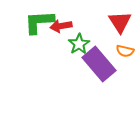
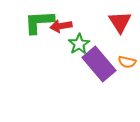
orange semicircle: moved 2 px right, 11 px down
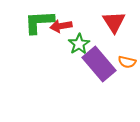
red triangle: moved 6 px left
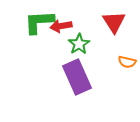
purple rectangle: moved 22 px left, 13 px down; rotated 16 degrees clockwise
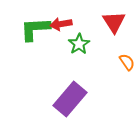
green L-shape: moved 4 px left, 7 px down
red arrow: moved 2 px up
orange semicircle: rotated 138 degrees counterclockwise
purple rectangle: moved 7 px left, 22 px down; rotated 64 degrees clockwise
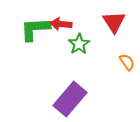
red arrow: rotated 15 degrees clockwise
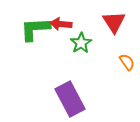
green star: moved 2 px right, 1 px up
purple rectangle: rotated 68 degrees counterclockwise
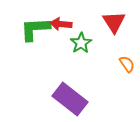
orange semicircle: moved 2 px down
purple rectangle: rotated 24 degrees counterclockwise
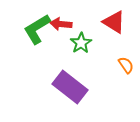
red triangle: rotated 25 degrees counterclockwise
green L-shape: moved 2 px right; rotated 28 degrees counterclockwise
orange semicircle: moved 1 px left, 1 px down
purple rectangle: moved 12 px up
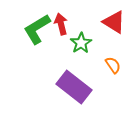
red arrow: rotated 70 degrees clockwise
orange semicircle: moved 13 px left
purple rectangle: moved 4 px right
